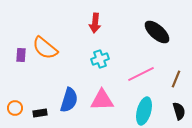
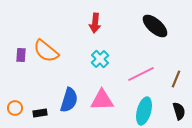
black ellipse: moved 2 px left, 6 px up
orange semicircle: moved 1 px right, 3 px down
cyan cross: rotated 24 degrees counterclockwise
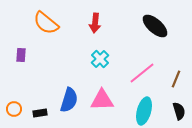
orange semicircle: moved 28 px up
pink line: moved 1 px right, 1 px up; rotated 12 degrees counterclockwise
orange circle: moved 1 px left, 1 px down
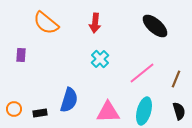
pink triangle: moved 6 px right, 12 px down
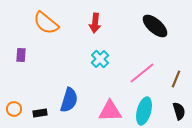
pink triangle: moved 2 px right, 1 px up
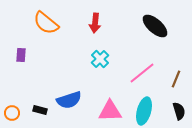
blue semicircle: rotated 55 degrees clockwise
orange circle: moved 2 px left, 4 px down
black rectangle: moved 3 px up; rotated 24 degrees clockwise
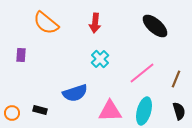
blue semicircle: moved 6 px right, 7 px up
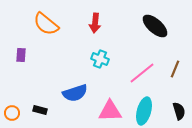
orange semicircle: moved 1 px down
cyan cross: rotated 24 degrees counterclockwise
brown line: moved 1 px left, 10 px up
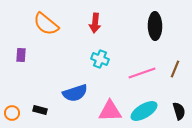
black ellipse: rotated 48 degrees clockwise
pink line: rotated 20 degrees clockwise
cyan ellipse: rotated 44 degrees clockwise
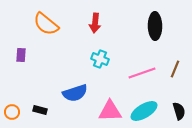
orange circle: moved 1 px up
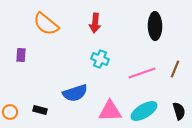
orange circle: moved 2 px left
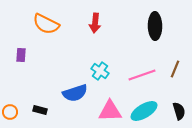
orange semicircle: rotated 12 degrees counterclockwise
cyan cross: moved 12 px down; rotated 12 degrees clockwise
pink line: moved 2 px down
